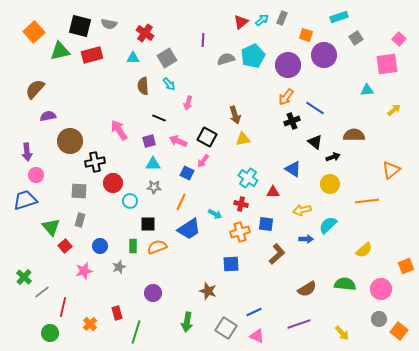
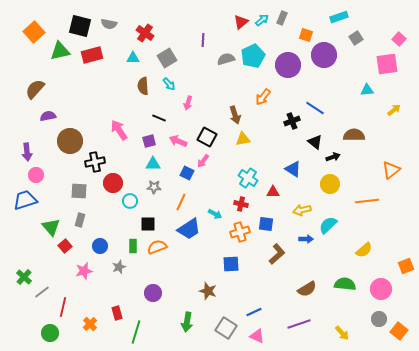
orange arrow at (286, 97): moved 23 px left
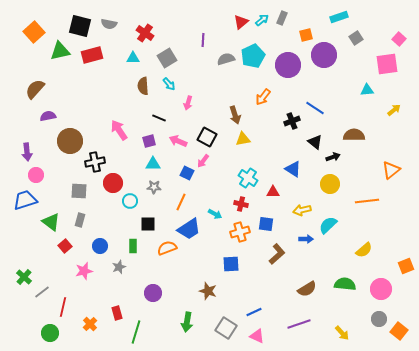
orange square at (306, 35): rotated 32 degrees counterclockwise
green triangle at (51, 227): moved 5 px up; rotated 12 degrees counterclockwise
orange semicircle at (157, 247): moved 10 px right, 1 px down
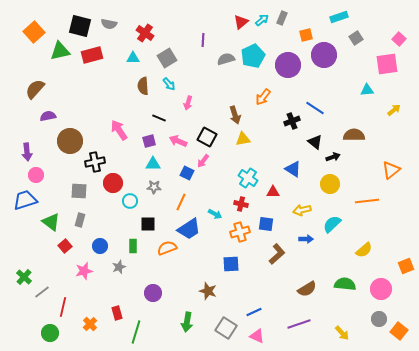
cyan semicircle at (328, 225): moved 4 px right, 1 px up
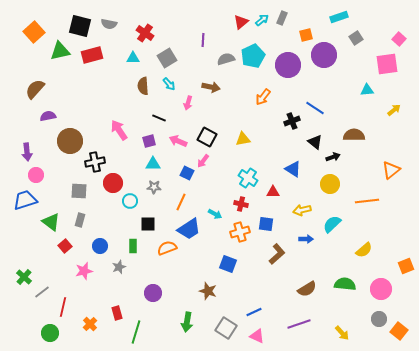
brown arrow at (235, 115): moved 24 px left, 28 px up; rotated 60 degrees counterclockwise
blue square at (231, 264): moved 3 px left; rotated 24 degrees clockwise
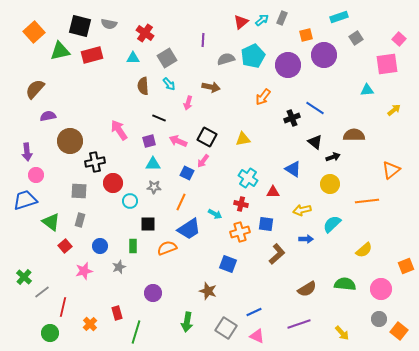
black cross at (292, 121): moved 3 px up
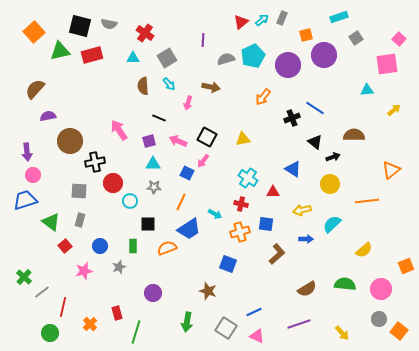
pink circle at (36, 175): moved 3 px left
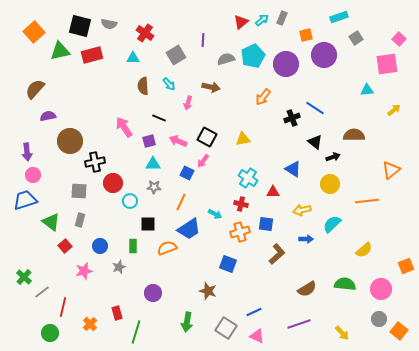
gray square at (167, 58): moved 9 px right, 3 px up
purple circle at (288, 65): moved 2 px left, 1 px up
pink arrow at (119, 130): moved 5 px right, 3 px up
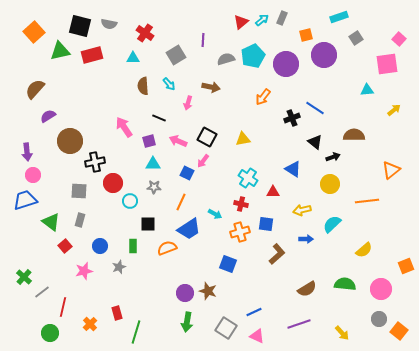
purple semicircle at (48, 116): rotated 21 degrees counterclockwise
purple circle at (153, 293): moved 32 px right
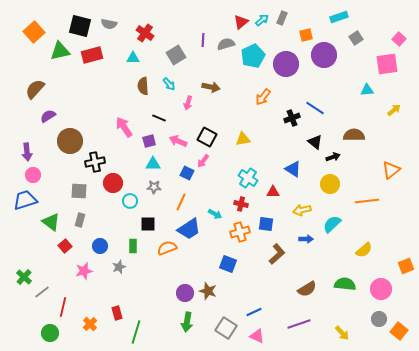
gray semicircle at (226, 59): moved 15 px up
